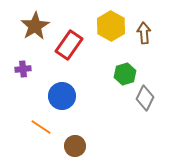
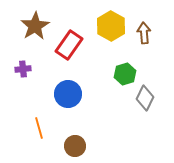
blue circle: moved 6 px right, 2 px up
orange line: moved 2 px left, 1 px down; rotated 40 degrees clockwise
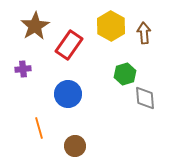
gray diamond: rotated 30 degrees counterclockwise
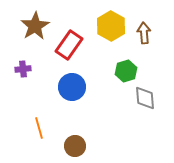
green hexagon: moved 1 px right, 3 px up
blue circle: moved 4 px right, 7 px up
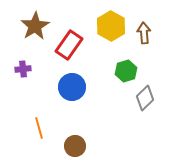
gray diamond: rotated 50 degrees clockwise
